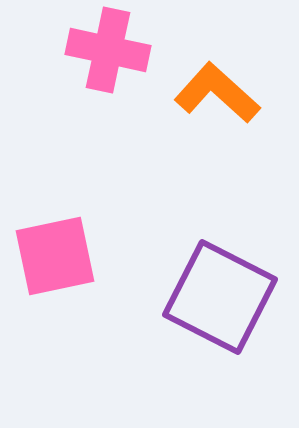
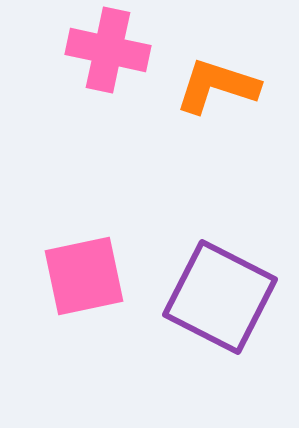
orange L-shape: moved 7 px up; rotated 24 degrees counterclockwise
pink square: moved 29 px right, 20 px down
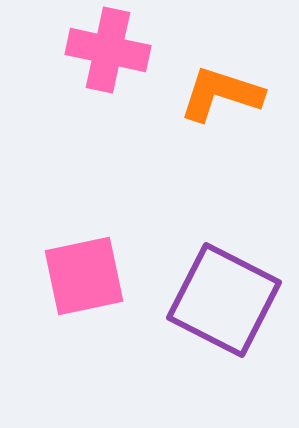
orange L-shape: moved 4 px right, 8 px down
purple square: moved 4 px right, 3 px down
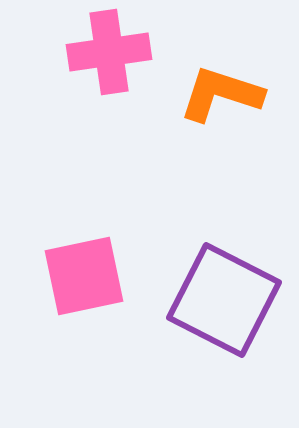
pink cross: moved 1 px right, 2 px down; rotated 20 degrees counterclockwise
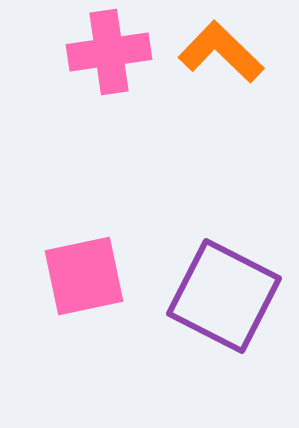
orange L-shape: moved 42 px up; rotated 26 degrees clockwise
purple square: moved 4 px up
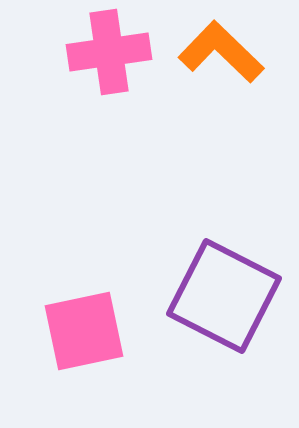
pink square: moved 55 px down
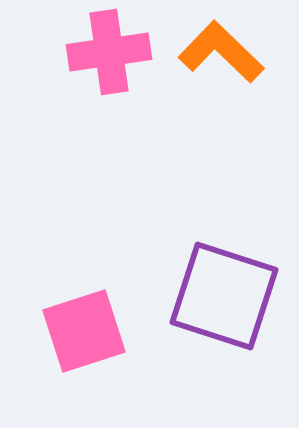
purple square: rotated 9 degrees counterclockwise
pink square: rotated 6 degrees counterclockwise
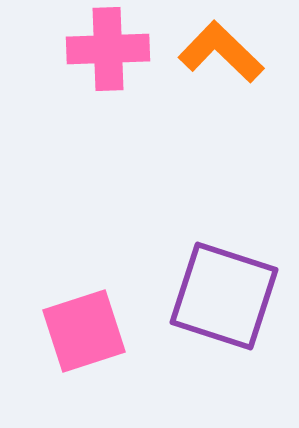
pink cross: moved 1 px left, 3 px up; rotated 6 degrees clockwise
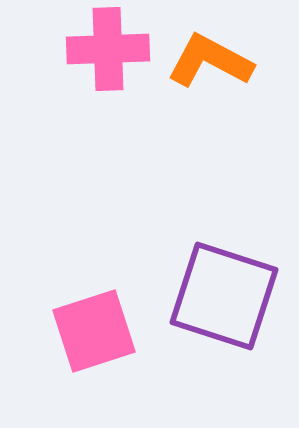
orange L-shape: moved 11 px left, 9 px down; rotated 16 degrees counterclockwise
pink square: moved 10 px right
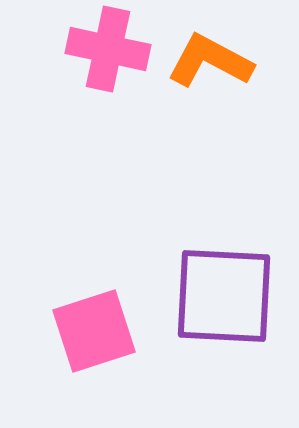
pink cross: rotated 14 degrees clockwise
purple square: rotated 15 degrees counterclockwise
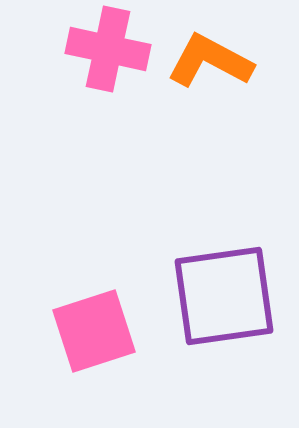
purple square: rotated 11 degrees counterclockwise
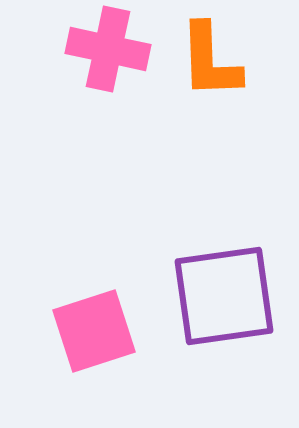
orange L-shape: rotated 120 degrees counterclockwise
